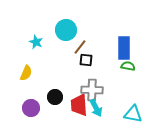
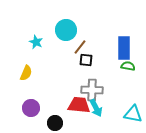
black circle: moved 26 px down
red trapezoid: rotated 100 degrees clockwise
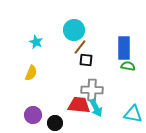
cyan circle: moved 8 px right
yellow semicircle: moved 5 px right
purple circle: moved 2 px right, 7 px down
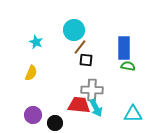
cyan triangle: rotated 12 degrees counterclockwise
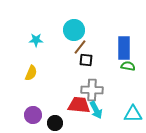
cyan star: moved 2 px up; rotated 24 degrees counterclockwise
cyan arrow: moved 2 px down
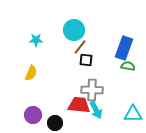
blue rectangle: rotated 20 degrees clockwise
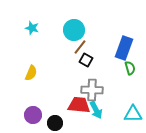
cyan star: moved 4 px left, 12 px up; rotated 16 degrees clockwise
black square: rotated 24 degrees clockwise
green semicircle: moved 2 px right, 2 px down; rotated 64 degrees clockwise
